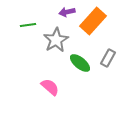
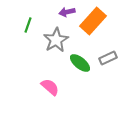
green line: rotated 63 degrees counterclockwise
gray rectangle: rotated 36 degrees clockwise
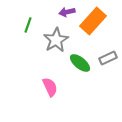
pink semicircle: rotated 24 degrees clockwise
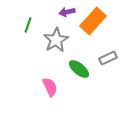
green ellipse: moved 1 px left, 6 px down
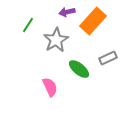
green line: rotated 14 degrees clockwise
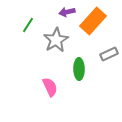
gray rectangle: moved 1 px right, 4 px up
green ellipse: rotated 50 degrees clockwise
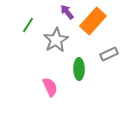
purple arrow: rotated 63 degrees clockwise
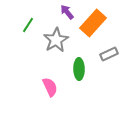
orange rectangle: moved 2 px down
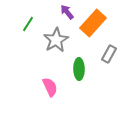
green line: moved 1 px up
gray rectangle: rotated 36 degrees counterclockwise
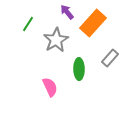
gray rectangle: moved 1 px right, 4 px down; rotated 12 degrees clockwise
